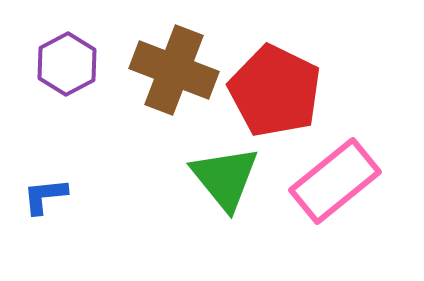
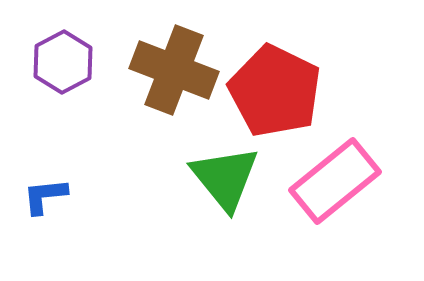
purple hexagon: moved 4 px left, 2 px up
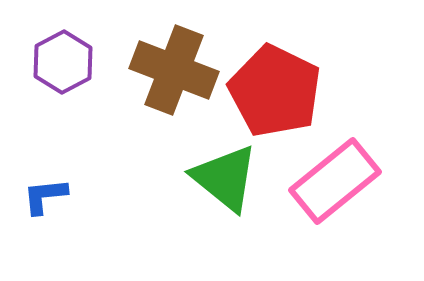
green triangle: rotated 12 degrees counterclockwise
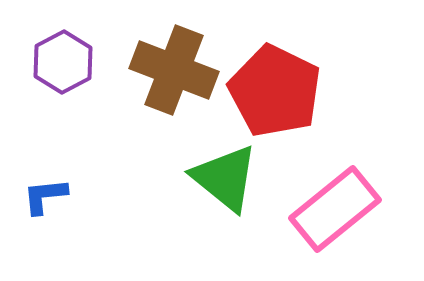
pink rectangle: moved 28 px down
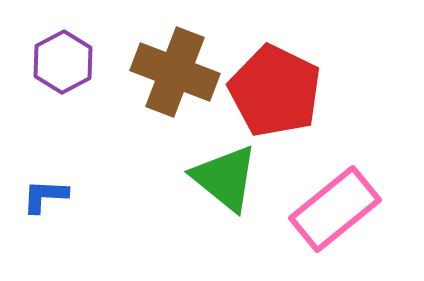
brown cross: moved 1 px right, 2 px down
blue L-shape: rotated 9 degrees clockwise
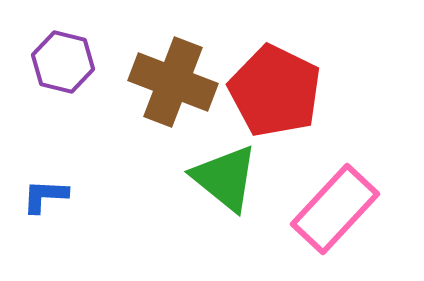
purple hexagon: rotated 18 degrees counterclockwise
brown cross: moved 2 px left, 10 px down
pink rectangle: rotated 8 degrees counterclockwise
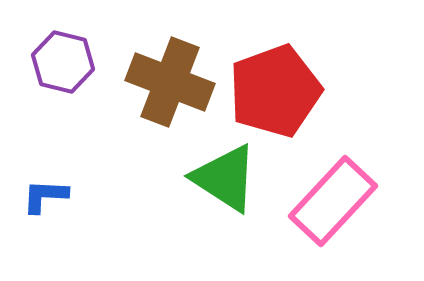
brown cross: moved 3 px left
red pentagon: rotated 26 degrees clockwise
green triangle: rotated 6 degrees counterclockwise
pink rectangle: moved 2 px left, 8 px up
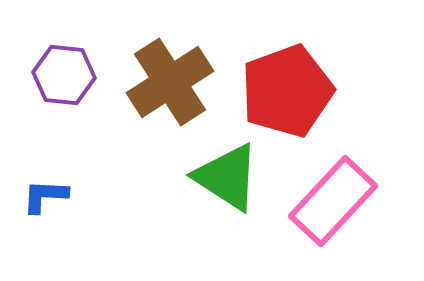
purple hexagon: moved 1 px right, 13 px down; rotated 8 degrees counterclockwise
brown cross: rotated 36 degrees clockwise
red pentagon: moved 12 px right
green triangle: moved 2 px right, 1 px up
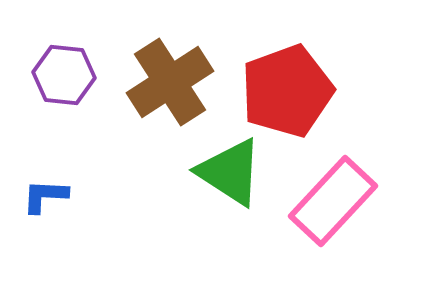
green triangle: moved 3 px right, 5 px up
